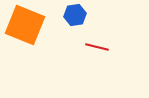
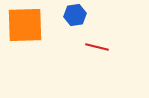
orange square: rotated 24 degrees counterclockwise
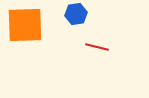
blue hexagon: moved 1 px right, 1 px up
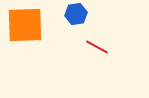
red line: rotated 15 degrees clockwise
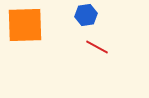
blue hexagon: moved 10 px right, 1 px down
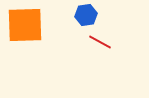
red line: moved 3 px right, 5 px up
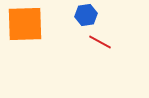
orange square: moved 1 px up
